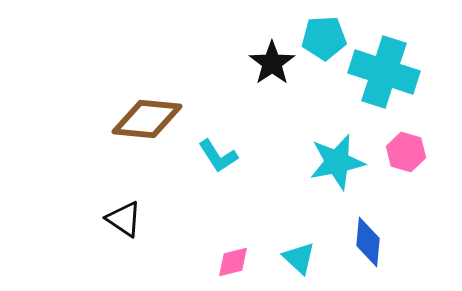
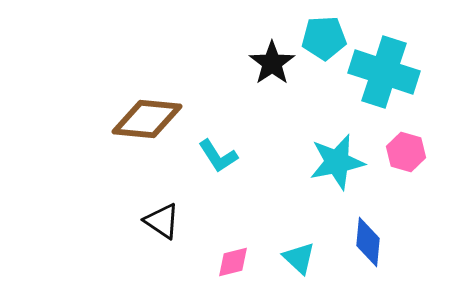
black triangle: moved 38 px right, 2 px down
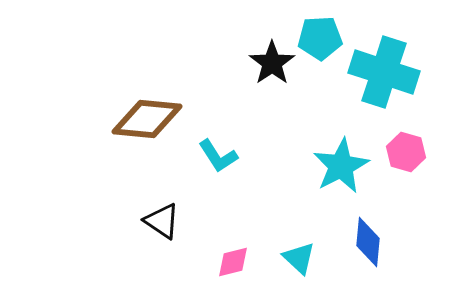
cyan pentagon: moved 4 px left
cyan star: moved 4 px right, 4 px down; rotated 16 degrees counterclockwise
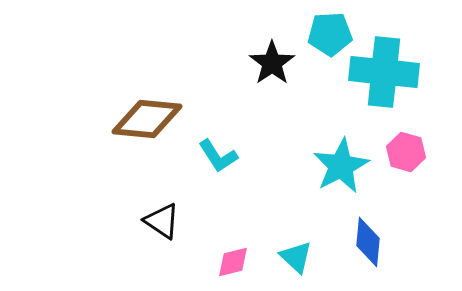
cyan pentagon: moved 10 px right, 4 px up
cyan cross: rotated 12 degrees counterclockwise
cyan triangle: moved 3 px left, 1 px up
